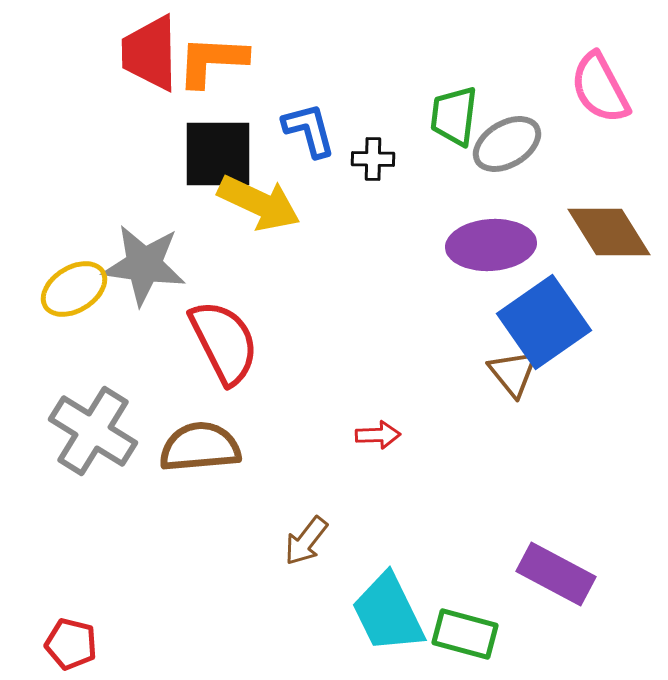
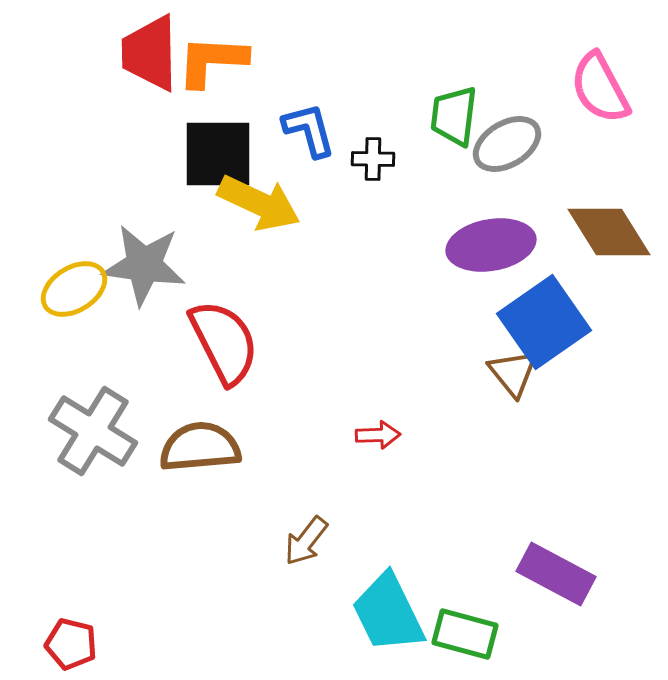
purple ellipse: rotated 6 degrees counterclockwise
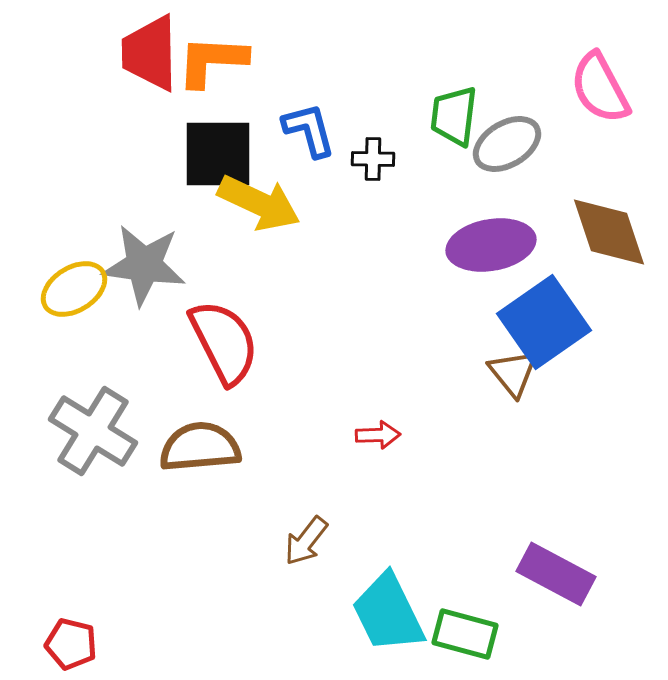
brown diamond: rotated 14 degrees clockwise
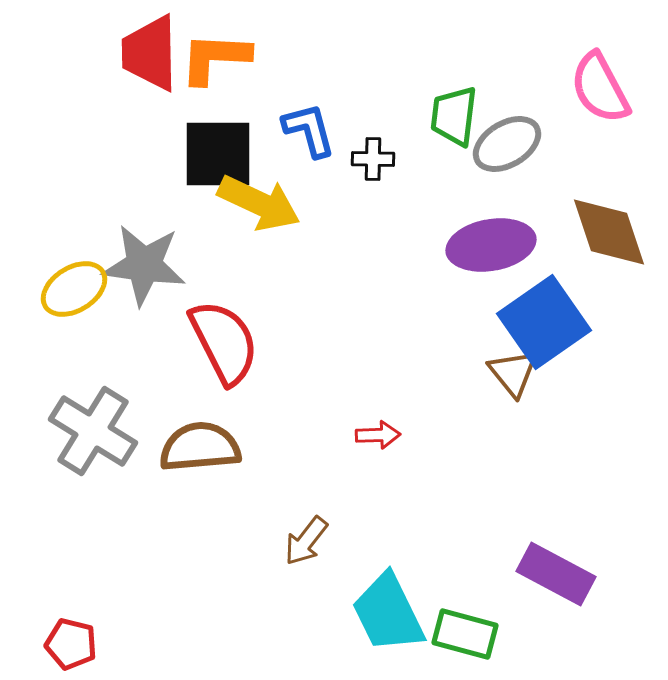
orange L-shape: moved 3 px right, 3 px up
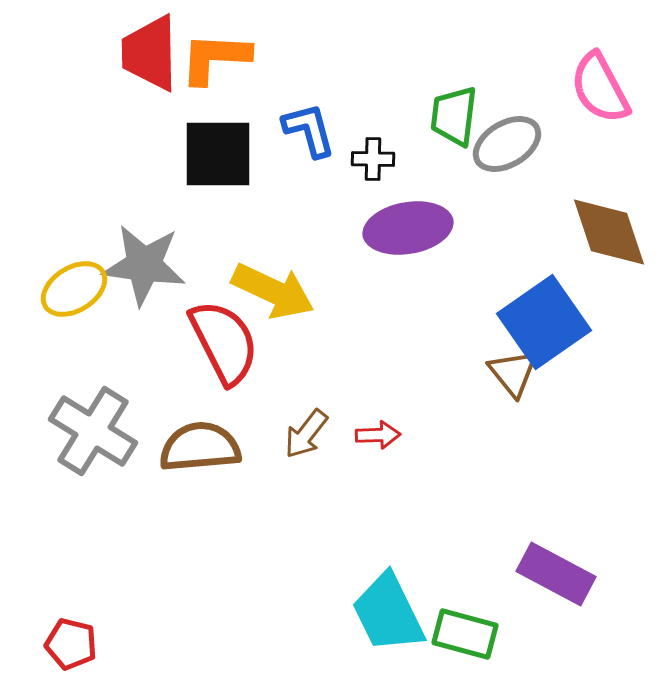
yellow arrow: moved 14 px right, 88 px down
purple ellipse: moved 83 px left, 17 px up
brown arrow: moved 107 px up
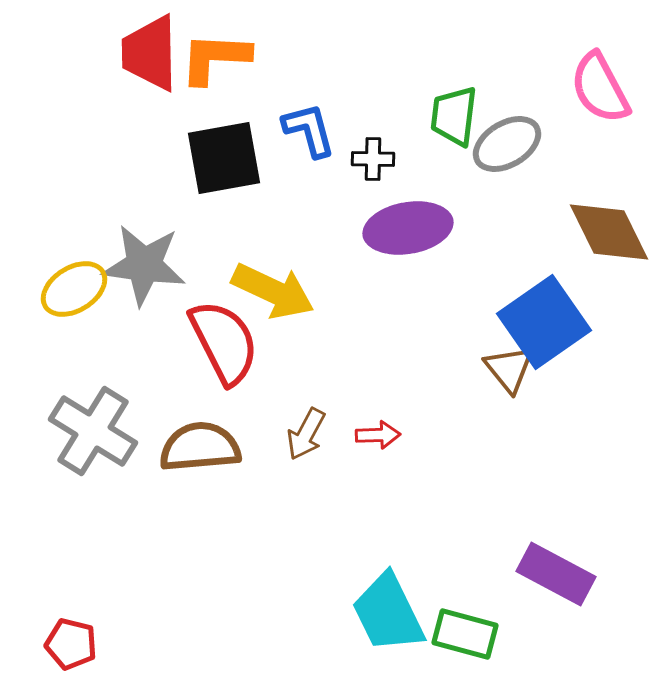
black square: moved 6 px right, 4 px down; rotated 10 degrees counterclockwise
brown diamond: rotated 8 degrees counterclockwise
brown triangle: moved 4 px left, 4 px up
brown arrow: rotated 10 degrees counterclockwise
